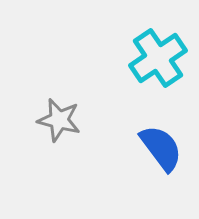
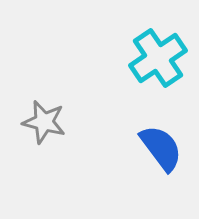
gray star: moved 15 px left, 2 px down
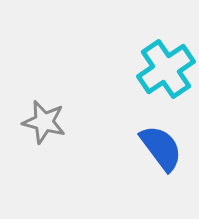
cyan cross: moved 8 px right, 11 px down
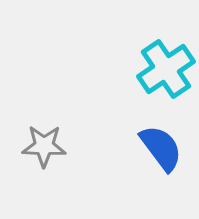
gray star: moved 24 px down; rotated 12 degrees counterclockwise
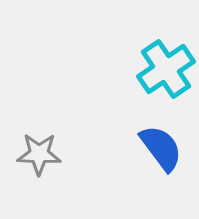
gray star: moved 5 px left, 8 px down
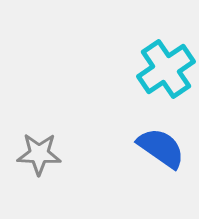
blue semicircle: rotated 18 degrees counterclockwise
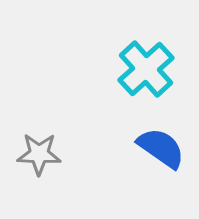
cyan cross: moved 20 px left; rotated 8 degrees counterclockwise
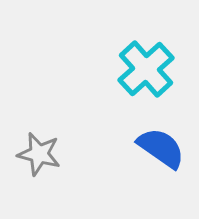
gray star: rotated 12 degrees clockwise
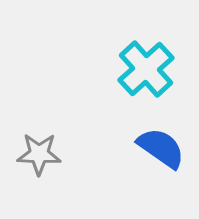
gray star: rotated 12 degrees counterclockwise
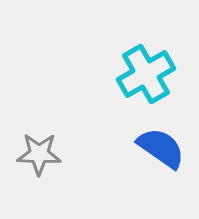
cyan cross: moved 5 px down; rotated 12 degrees clockwise
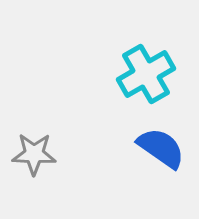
gray star: moved 5 px left
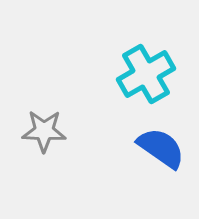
gray star: moved 10 px right, 23 px up
